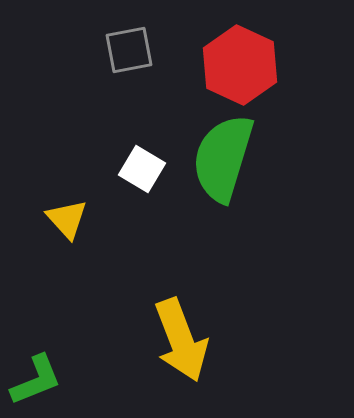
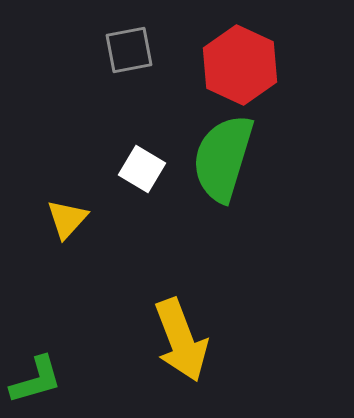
yellow triangle: rotated 24 degrees clockwise
green L-shape: rotated 6 degrees clockwise
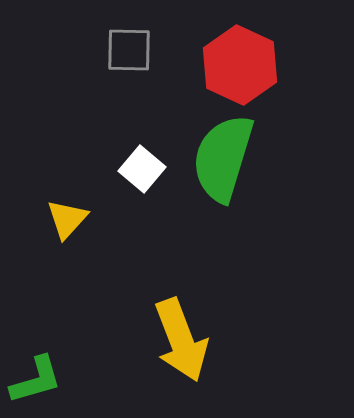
gray square: rotated 12 degrees clockwise
white square: rotated 9 degrees clockwise
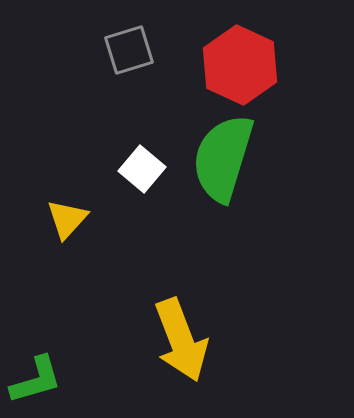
gray square: rotated 18 degrees counterclockwise
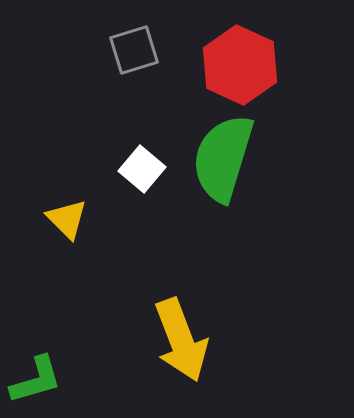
gray square: moved 5 px right
yellow triangle: rotated 27 degrees counterclockwise
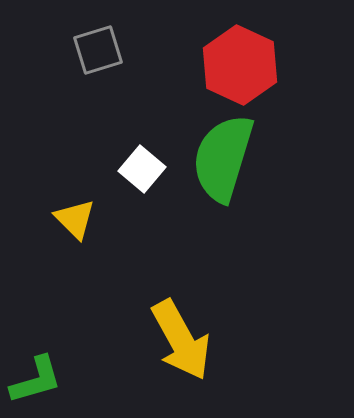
gray square: moved 36 px left
yellow triangle: moved 8 px right
yellow arrow: rotated 8 degrees counterclockwise
